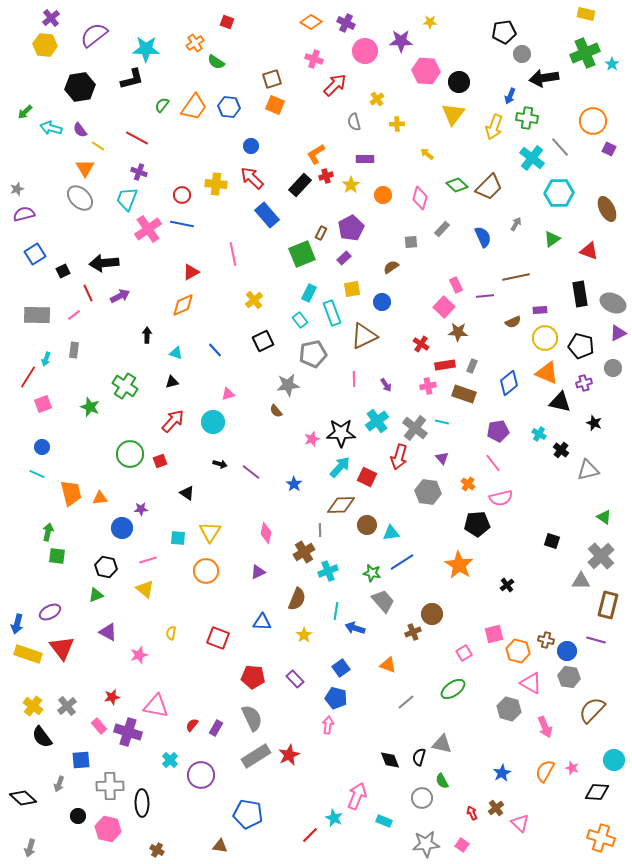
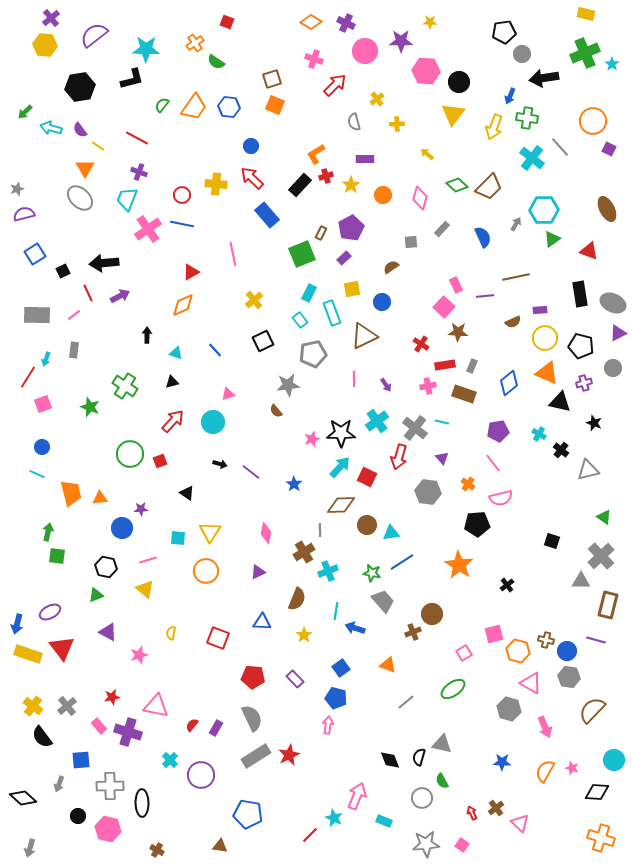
cyan hexagon at (559, 193): moved 15 px left, 17 px down
blue star at (502, 773): moved 11 px up; rotated 30 degrees clockwise
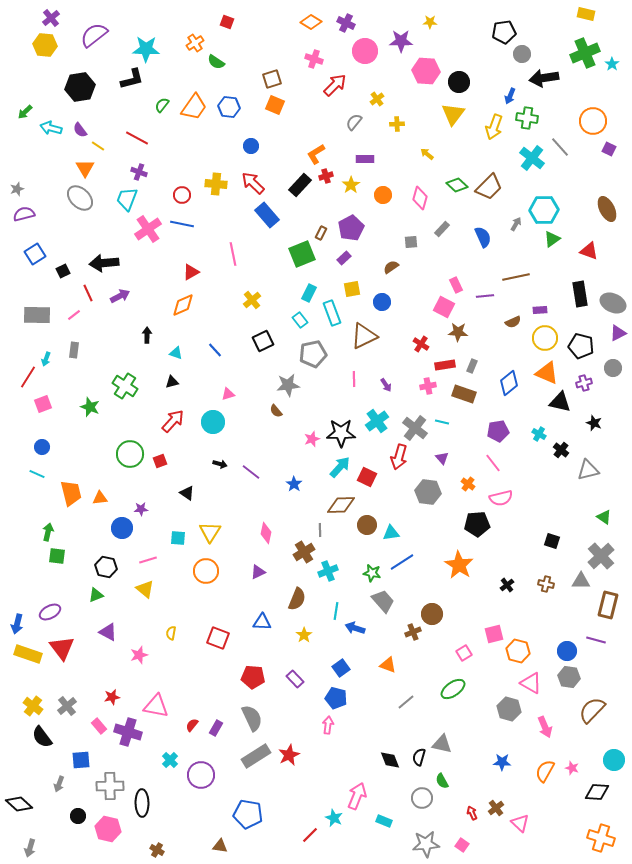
gray semicircle at (354, 122): rotated 54 degrees clockwise
red arrow at (252, 178): moved 1 px right, 5 px down
yellow cross at (254, 300): moved 2 px left
pink square at (444, 307): rotated 15 degrees counterclockwise
brown cross at (546, 640): moved 56 px up
black diamond at (23, 798): moved 4 px left, 6 px down
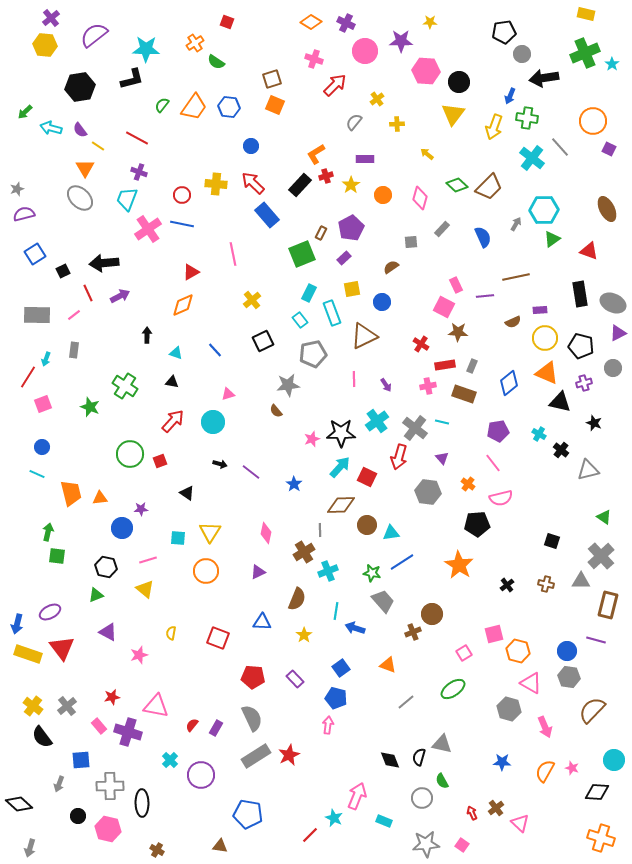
black triangle at (172, 382): rotated 24 degrees clockwise
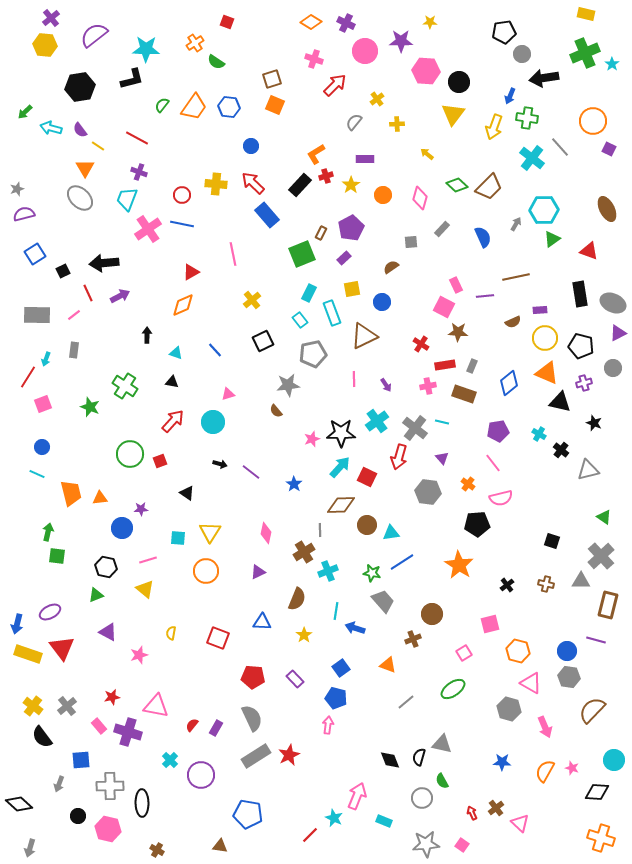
brown cross at (413, 632): moved 7 px down
pink square at (494, 634): moved 4 px left, 10 px up
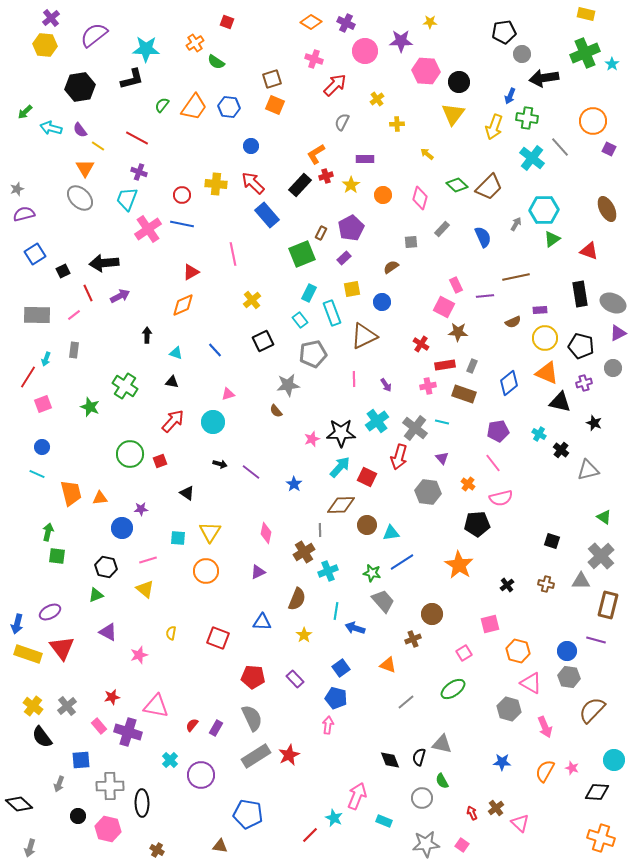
gray semicircle at (354, 122): moved 12 px left; rotated 12 degrees counterclockwise
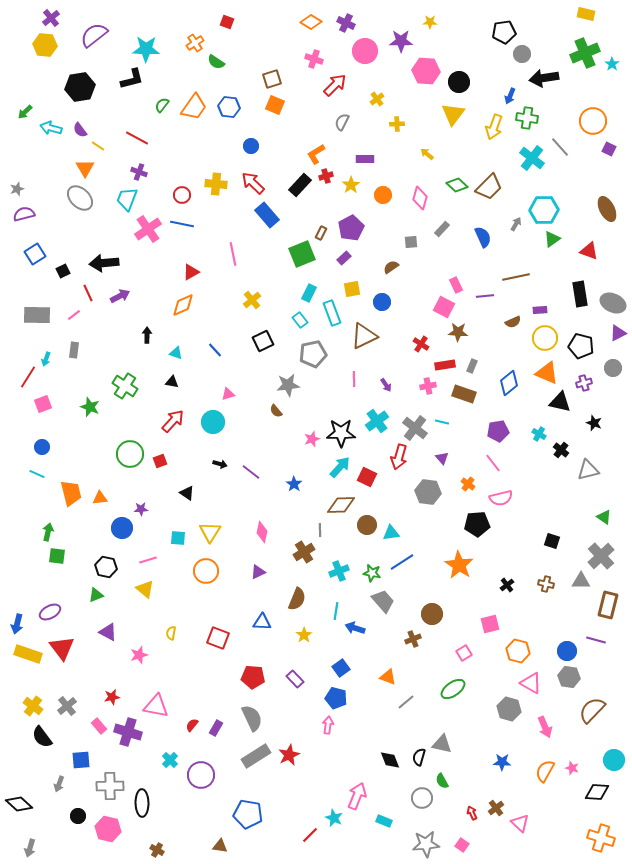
pink diamond at (266, 533): moved 4 px left, 1 px up
cyan cross at (328, 571): moved 11 px right
orange triangle at (388, 665): moved 12 px down
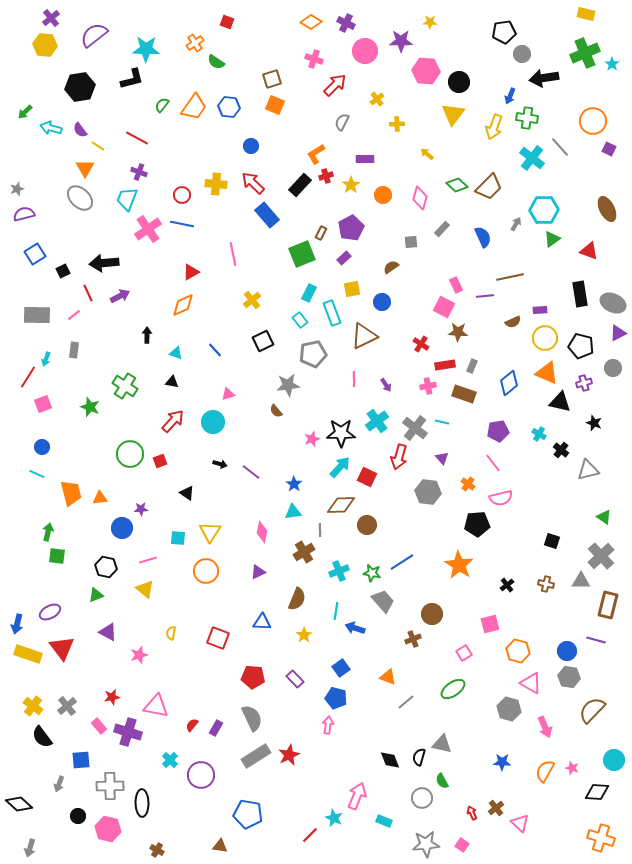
brown line at (516, 277): moved 6 px left
cyan triangle at (391, 533): moved 98 px left, 21 px up
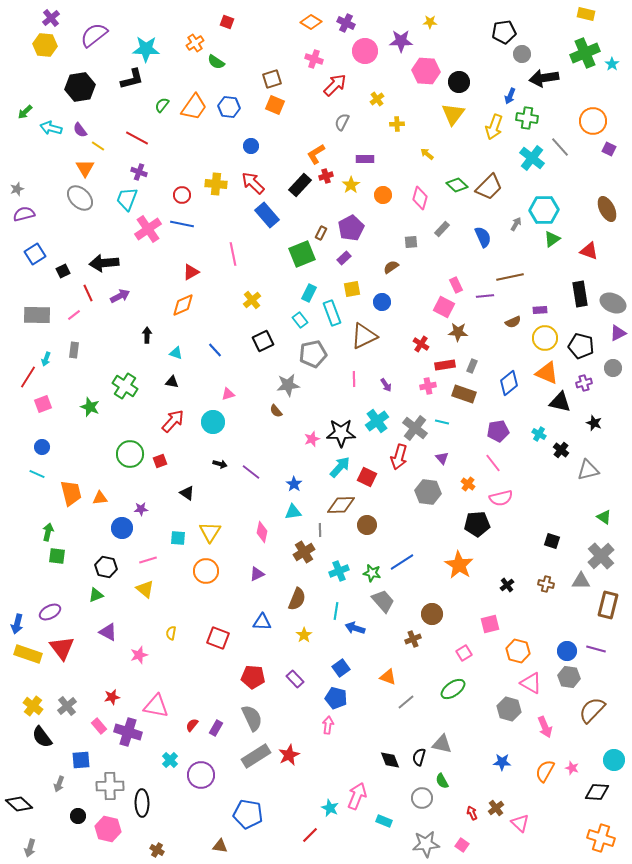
purple triangle at (258, 572): moved 1 px left, 2 px down
purple line at (596, 640): moved 9 px down
cyan star at (334, 818): moved 4 px left, 10 px up
